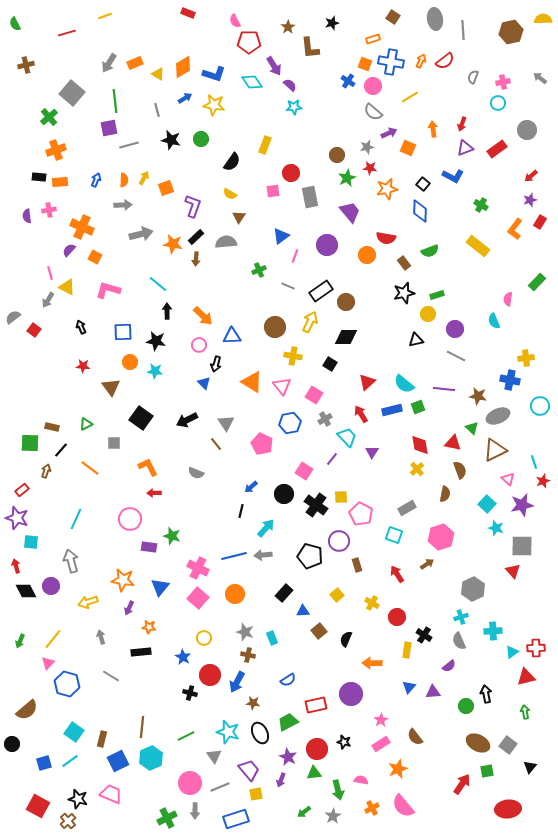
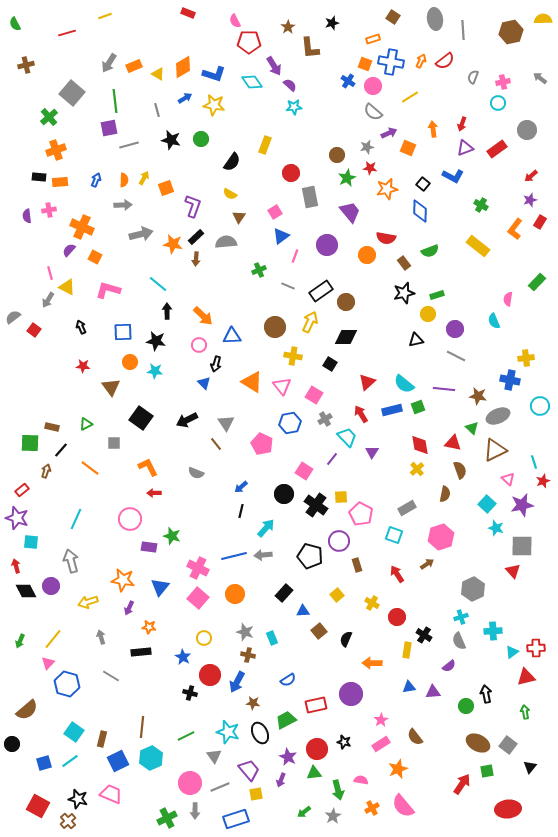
orange rectangle at (135, 63): moved 1 px left, 3 px down
pink square at (273, 191): moved 2 px right, 21 px down; rotated 24 degrees counterclockwise
blue arrow at (251, 487): moved 10 px left
blue triangle at (409, 687): rotated 40 degrees clockwise
green trapezoid at (288, 722): moved 2 px left, 2 px up
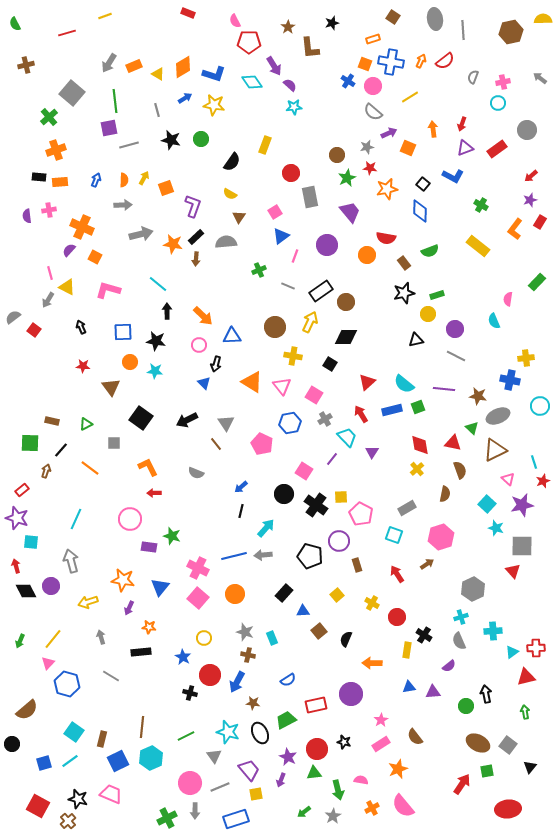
brown rectangle at (52, 427): moved 6 px up
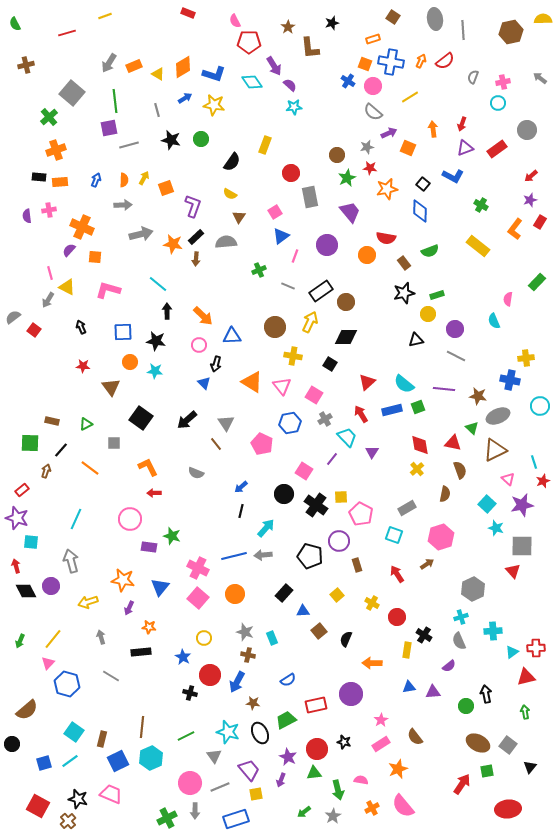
orange square at (95, 257): rotated 24 degrees counterclockwise
black arrow at (187, 420): rotated 15 degrees counterclockwise
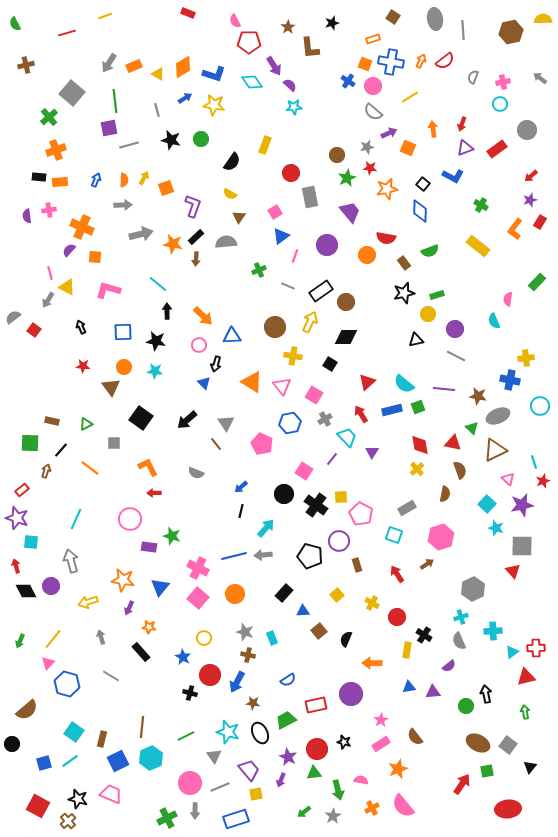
cyan circle at (498, 103): moved 2 px right, 1 px down
orange circle at (130, 362): moved 6 px left, 5 px down
black rectangle at (141, 652): rotated 54 degrees clockwise
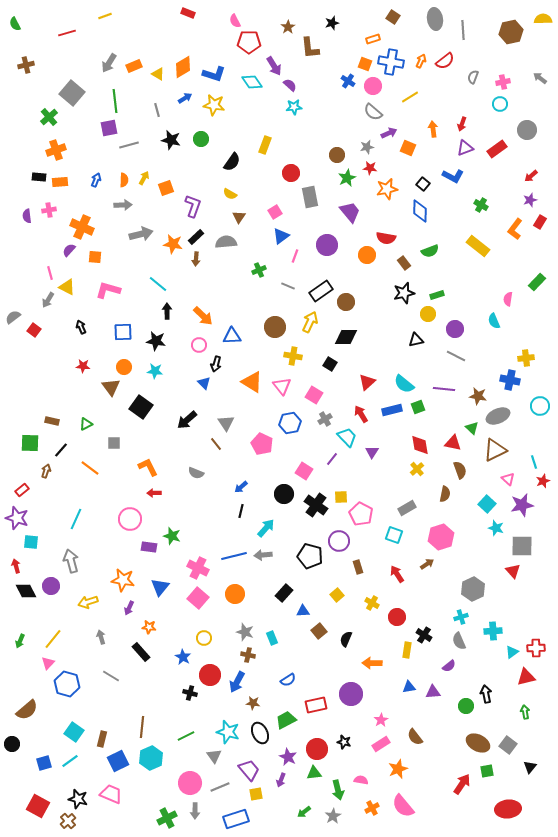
black square at (141, 418): moved 11 px up
brown rectangle at (357, 565): moved 1 px right, 2 px down
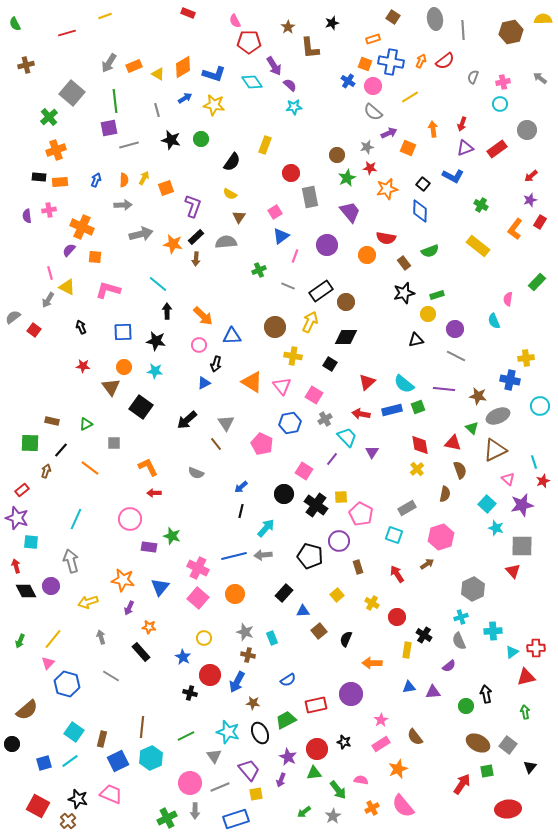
blue triangle at (204, 383): rotated 48 degrees clockwise
red arrow at (361, 414): rotated 48 degrees counterclockwise
green arrow at (338, 790): rotated 24 degrees counterclockwise
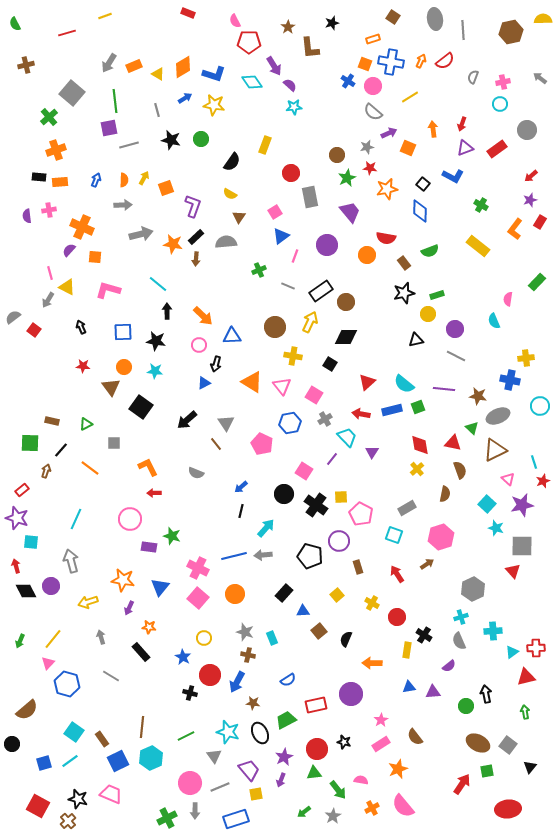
brown rectangle at (102, 739): rotated 49 degrees counterclockwise
purple star at (288, 757): moved 4 px left; rotated 18 degrees clockwise
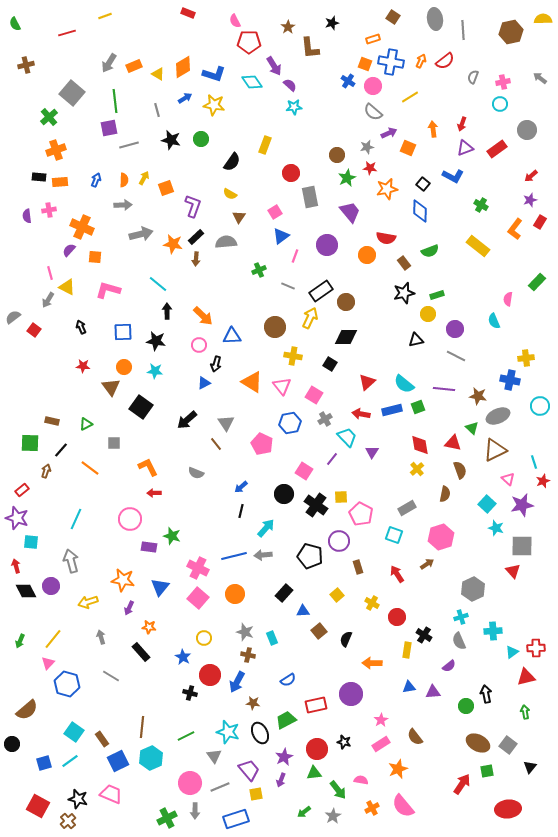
yellow arrow at (310, 322): moved 4 px up
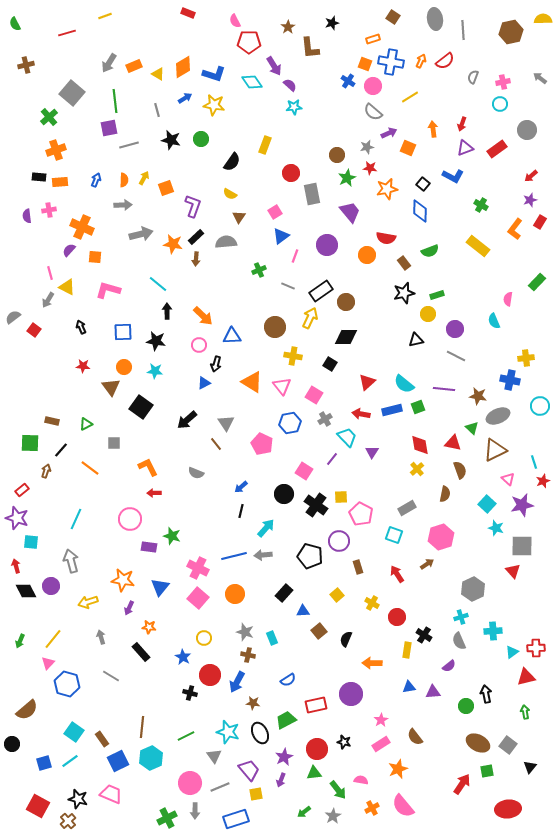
gray rectangle at (310, 197): moved 2 px right, 3 px up
